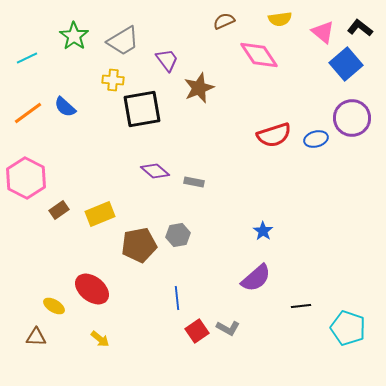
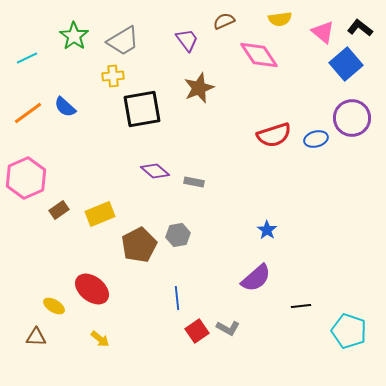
purple trapezoid: moved 20 px right, 20 px up
yellow cross: moved 4 px up; rotated 10 degrees counterclockwise
pink hexagon: rotated 9 degrees clockwise
blue star: moved 4 px right, 1 px up
brown pentagon: rotated 16 degrees counterclockwise
cyan pentagon: moved 1 px right, 3 px down
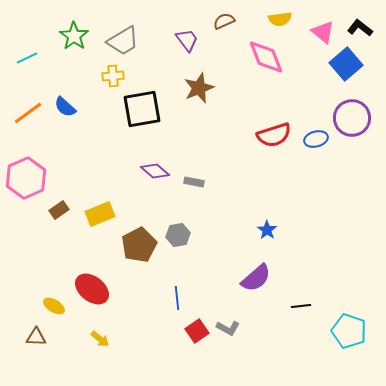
pink diamond: moved 7 px right, 2 px down; rotated 12 degrees clockwise
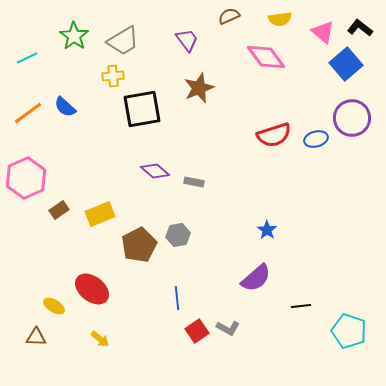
brown semicircle: moved 5 px right, 5 px up
pink diamond: rotated 15 degrees counterclockwise
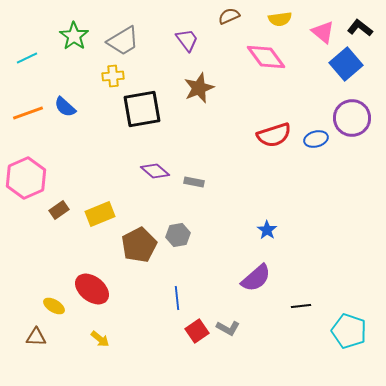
orange line: rotated 16 degrees clockwise
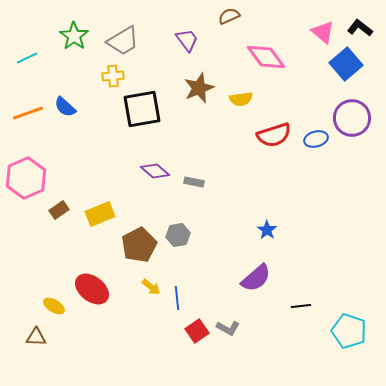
yellow semicircle: moved 39 px left, 80 px down
yellow arrow: moved 51 px right, 52 px up
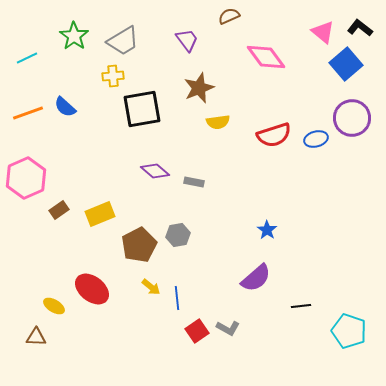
yellow semicircle: moved 23 px left, 23 px down
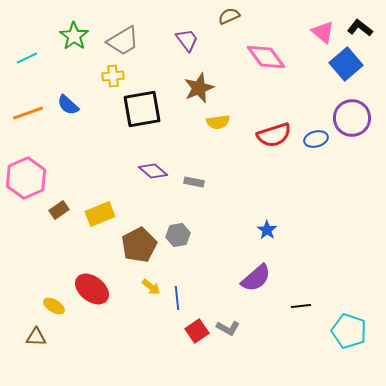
blue semicircle: moved 3 px right, 2 px up
purple diamond: moved 2 px left
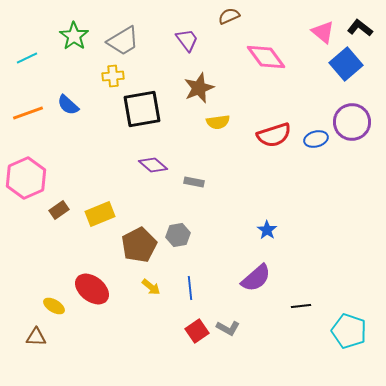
purple circle: moved 4 px down
purple diamond: moved 6 px up
blue line: moved 13 px right, 10 px up
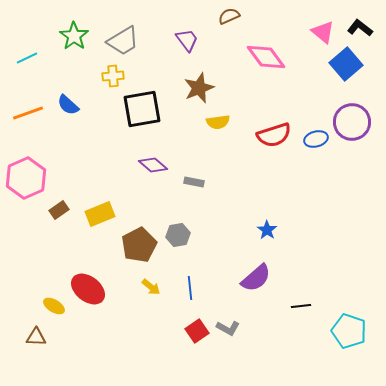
red ellipse: moved 4 px left
